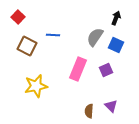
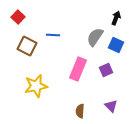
brown semicircle: moved 9 px left
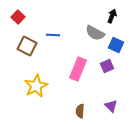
black arrow: moved 4 px left, 2 px up
gray semicircle: moved 4 px up; rotated 96 degrees counterclockwise
purple square: moved 1 px right, 4 px up
yellow star: rotated 15 degrees counterclockwise
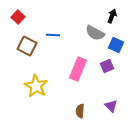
yellow star: rotated 15 degrees counterclockwise
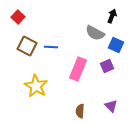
blue line: moved 2 px left, 12 px down
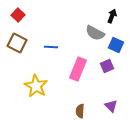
red square: moved 2 px up
brown square: moved 10 px left, 3 px up
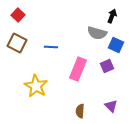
gray semicircle: moved 2 px right; rotated 12 degrees counterclockwise
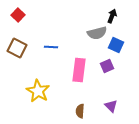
gray semicircle: rotated 30 degrees counterclockwise
brown square: moved 5 px down
pink rectangle: moved 1 px right, 1 px down; rotated 15 degrees counterclockwise
yellow star: moved 2 px right, 5 px down
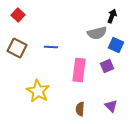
brown semicircle: moved 2 px up
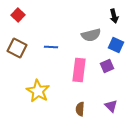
black arrow: moved 2 px right; rotated 144 degrees clockwise
gray semicircle: moved 6 px left, 2 px down
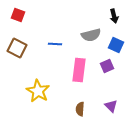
red square: rotated 24 degrees counterclockwise
blue line: moved 4 px right, 3 px up
